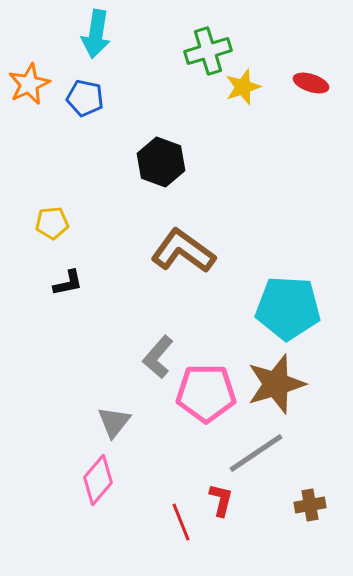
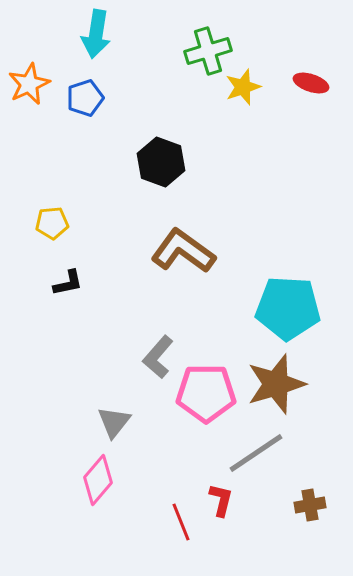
blue pentagon: rotated 30 degrees counterclockwise
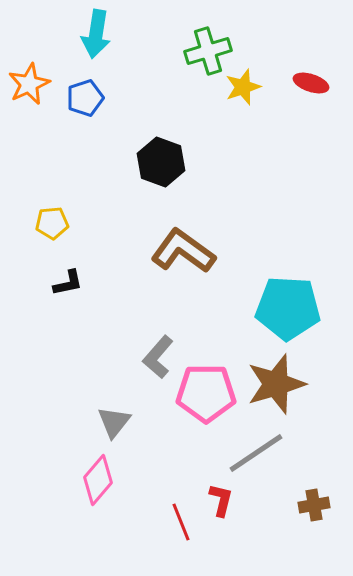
brown cross: moved 4 px right
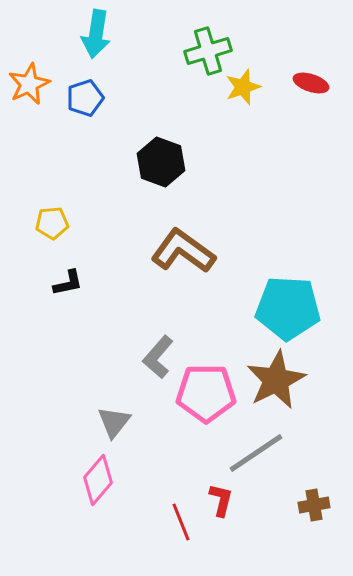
brown star: moved 4 px up; rotated 10 degrees counterclockwise
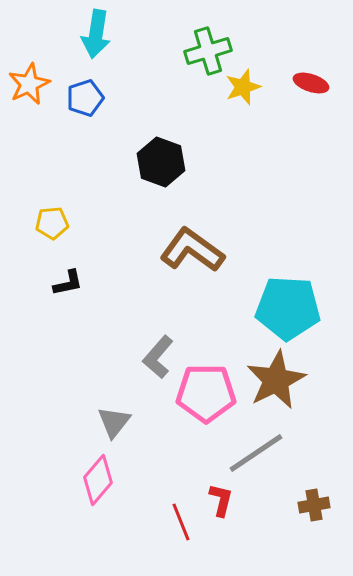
brown L-shape: moved 9 px right, 1 px up
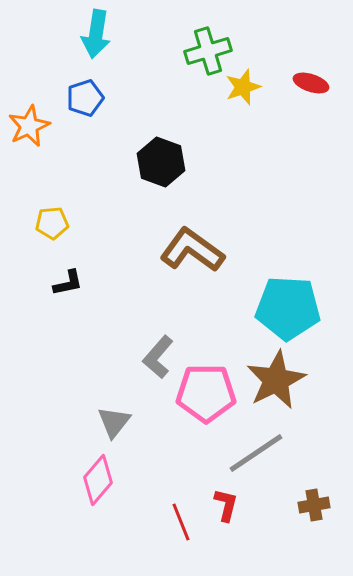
orange star: moved 42 px down
red L-shape: moved 5 px right, 5 px down
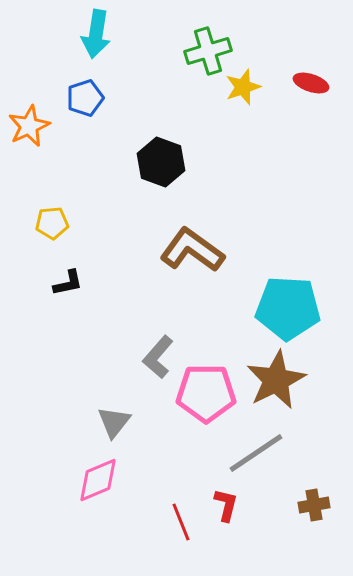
pink diamond: rotated 27 degrees clockwise
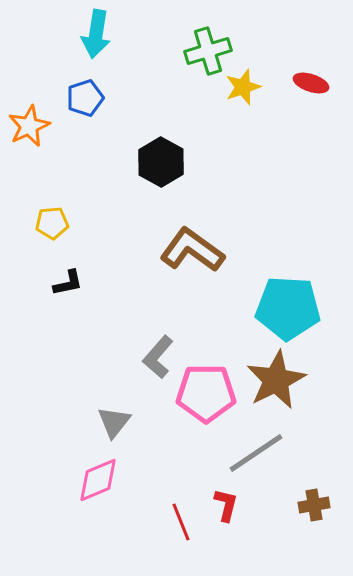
black hexagon: rotated 9 degrees clockwise
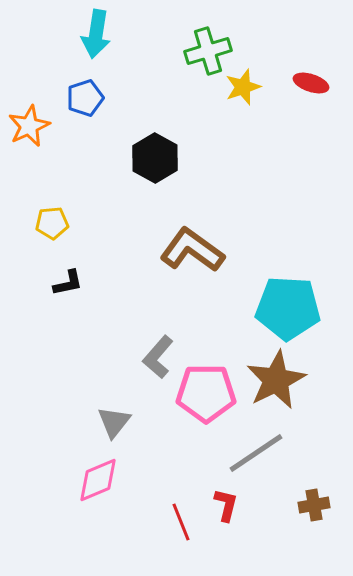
black hexagon: moved 6 px left, 4 px up
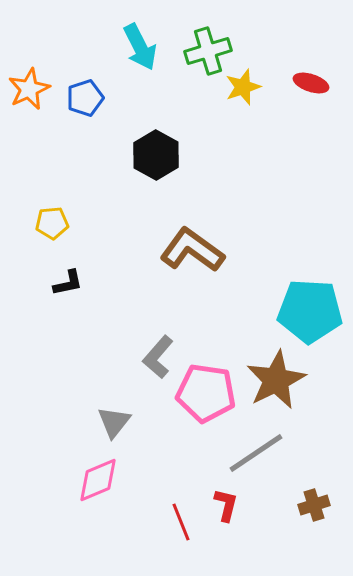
cyan arrow: moved 44 px right, 13 px down; rotated 36 degrees counterclockwise
orange star: moved 37 px up
black hexagon: moved 1 px right, 3 px up
cyan pentagon: moved 22 px right, 3 px down
pink pentagon: rotated 8 degrees clockwise
brown cross: rotated 8 degrees counterclockwise
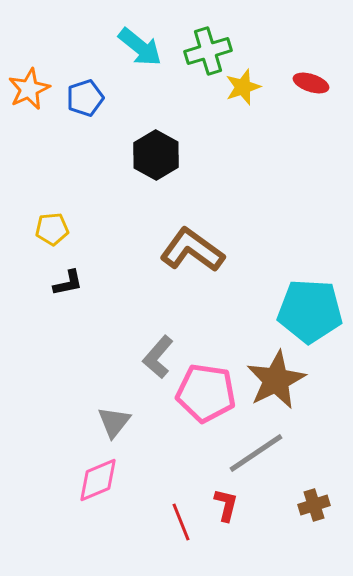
cyan arrow: rotated 24 degrees counterclockwise
yellow pentagon: moved 6 px down
